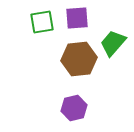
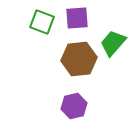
green square: rotated 30 degrees clockwise
purple hexagon: moved 2 px up
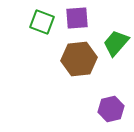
green trapezoid: moved 3 px right
purple hexagon: moved 37 px right, 3 px down
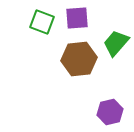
purple hexagon: moved 1 px left, 3 px down
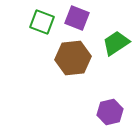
purple square: rotated 25 degrees clockwise
green trapezoid: rotated 16 degrees clockwise
brown hexagon: moved 6 px left, 1 px up
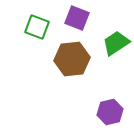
green square: moved 5 px left, 5 px down
brown hexagon: moved 1 px left, 1 px down
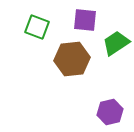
purple square: moved 8 px right, 2 px down; rotated 15 degrees counterclockwise
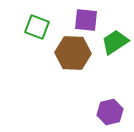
purple square: moved 1 px right
green trapezoid: moved 1 px left, 1 px up
brown hexagon: moved 1 px right, 6 px up; rotated 8 degrees clockwise
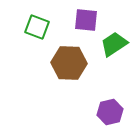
green trapezoid: moved 1 px left, 2 px down
brown hexagon: moved 4 px left, 10 px down
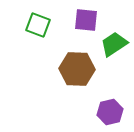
green square: moved 1 px right, 2 px up
brown hexagon: moved 8 px right, 6 px down
